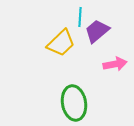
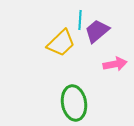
cyan line: moved 3 px down
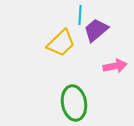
cyan line: moved 5 px up
purple trapezoid: moved 1 px left, 1 px up
pink arrow: moved 2 px down
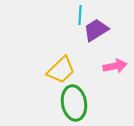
purple trapezoid: rotated 8 degrees clockwise
yellow trapezoid: moved 27 px down
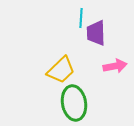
cyan line: moved 1 px right, 3 px down
purple trapezoid: moved 3 px down; rotated 60 degrees counterclockwise
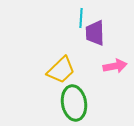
purple trapezoid: moved 1 px left
